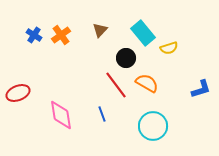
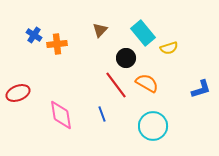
orange cross: moved 4 px left, 9 px down; rotated 30 degrees clockwise
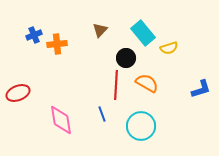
blue cross: rotated 35 degrees clockwise
red line: rotated 40 degrees clockwise
pink diamond: moved 5 px down
cyan circle: moved 12 px left
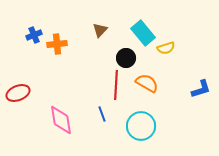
yellow semicircle: moved 3 px left
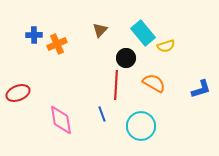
blue cross: rotated 21 degrees clockwise
orange cross: rotated 18 degrees counterclockwise
yellow semicircle: moved 2 px up
orange semicircle: moved 7 px right
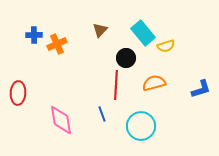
orange semicircle: rotated 45 degrees counterclockwise
red ellipse: rotated 65 degrees counterclockwise
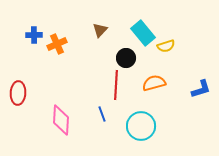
pink diamond: rotated 12 degrees clockwise
